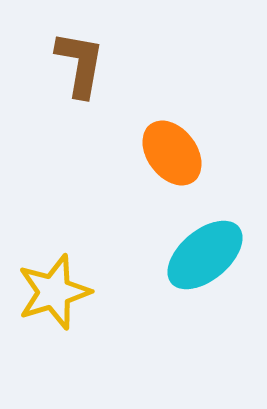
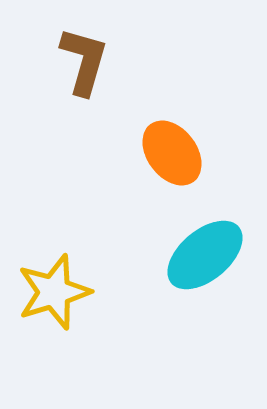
brown L-shape: moved 4 px right, 3 px up; rotated 6 degrees clockwise
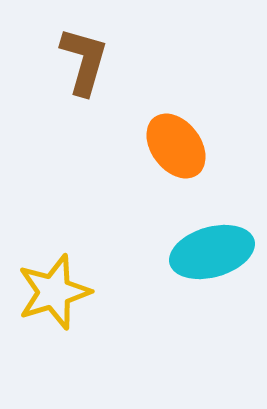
orange ellipse: moved 4 px right, 7 px up
cyan ellipse: moved 7 px right, 3 px up; rotated 24 degrees clockwise
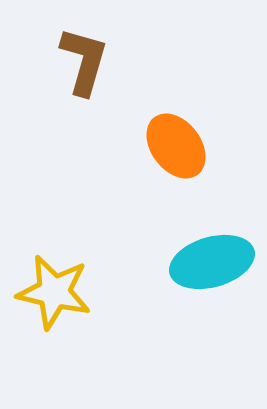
cyan ellipse: moved 10 px down
yellow star: rotated 30 degrees clockwise
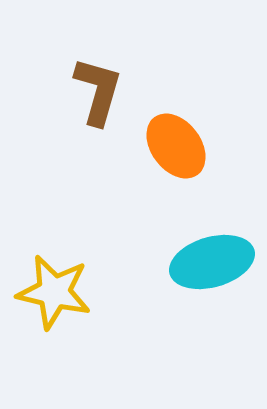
brown L-shape: moved 14 px right, 30 px down
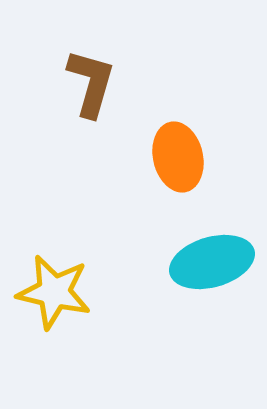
brown L-shape: moved 7 px left, 8 px up
orange ellipse: moved 2 px right, 11 px down; rotated 24 degrees clockwise
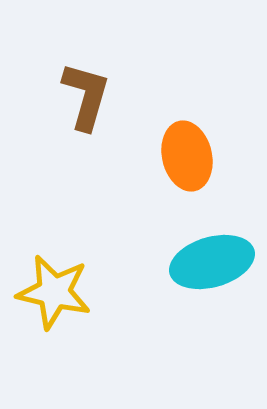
brown L-shape: moved 5 px left, 13 px down
orange ellipse: moved 9 px right, 1 px up
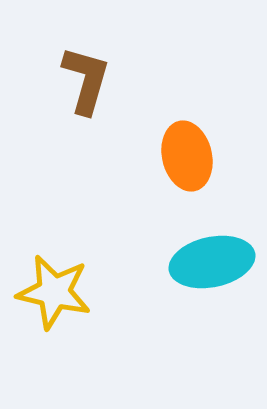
brown L-shape: moved 16 px up
cyan ellipse: rotated 4 degrees clockwise
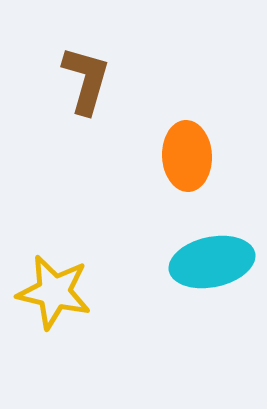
orange ellipse: rotated 10 degrees clockwise
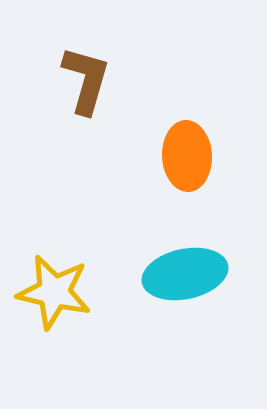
cyan ellipse: moved 27 px left, 12 px down
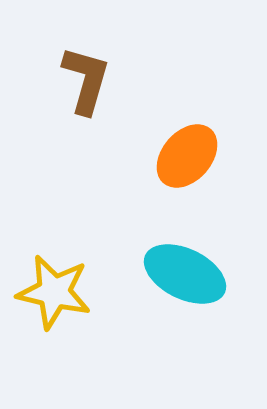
orange ellipse: rotated 44 degrees clockwise
cyan ellipse: rotated 38 degrees clockwise
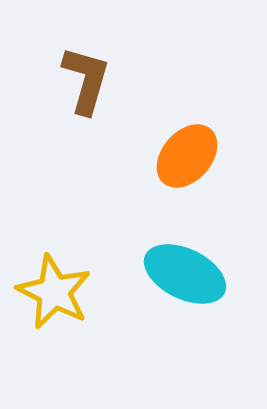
yellow star: rotated 14 degrees clockwise
